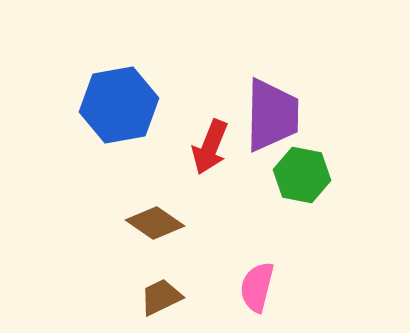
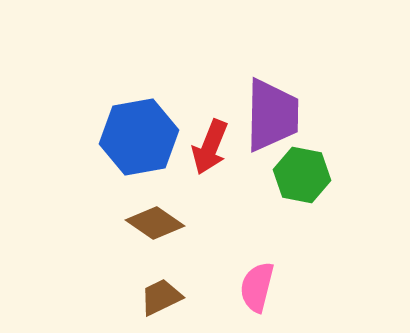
blue hexagon: moved 20 px right, 32 px down
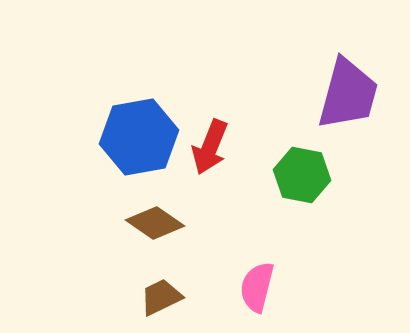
purple trapezoid: moved 76 px right, 21 px up; rotated 14 degrees clockwise
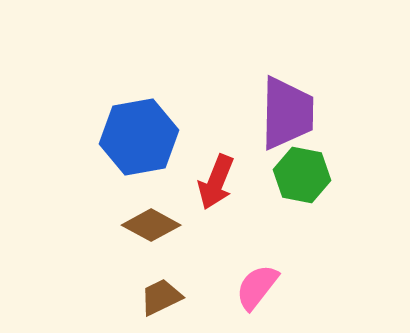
purple trapezoid: moved 61 px left, 19 px down; rotated 14 degrees counterclockwise
red arrow: moved 6 px right, 35 px down
brown diamond: moved 4 px left, 2 px down; rotated 6 degrees counterclockwise
pink semicircle: rotated 24 degrees clockwise
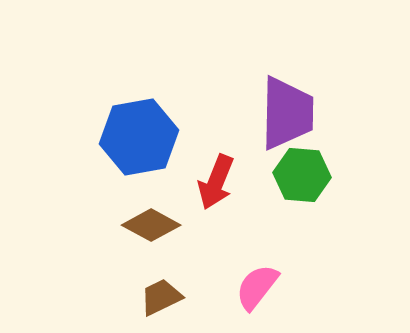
green hexagon: rotated 6 degrees counterclockwise
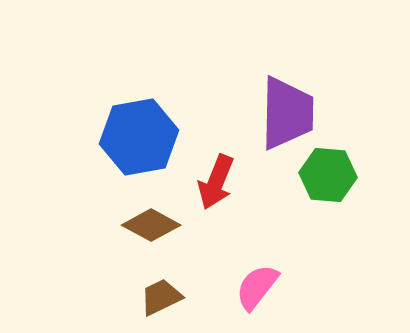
green hexagon: moved 26 px right
